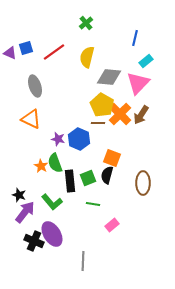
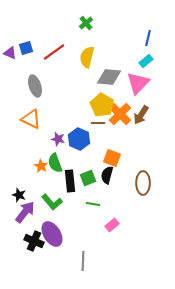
blue line: moved 13 px right
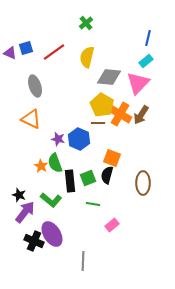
orange cross: rotated 15 degrees counterclockwise
green L-shape: moved 1 px left, 2 px up; rotated 10 degrees counterclockwise
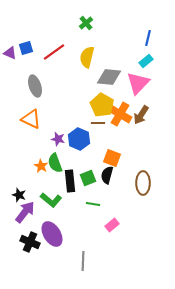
black cross: moved 4 px left, 1 px down
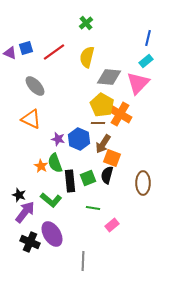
gray ellipse: rotated 25 degrees counterclockwise
brown arrow: moved 38 px left, 29 px down
green line: moved 4 px down
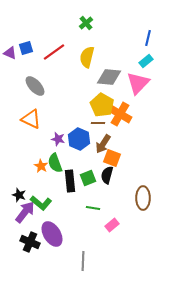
brown ellipse: moved 15 px down
green L-shape: moved 10 px left, 3 px down
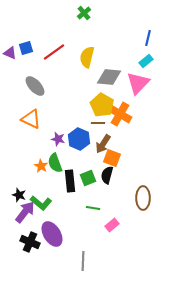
green cross: moved 2 px left, 10 px up
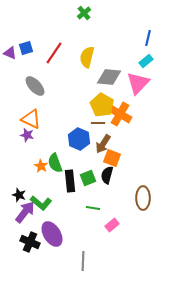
red line: moved 1 px down; rotated 20 degrees counterclockwise
purple star: moved 31 px left, 4 px up
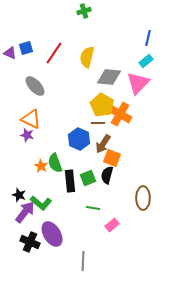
green cross: moved 2 px up; rotated 24 degrees clockwise
